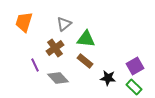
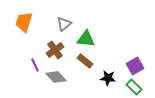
brown cross: moved 2 px down
gray diamond: moved 2 px left, 1 px up
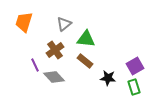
gray diamond: moved 2 px left
green rectangle: rotated 28 degrees clockwise
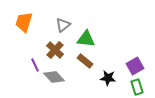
gray triangle: moved 1 px left, 1 px down
brown cross: rotated 12 degrees counterclockwise
green rectangle: moved 3 px right
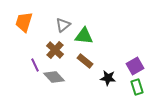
green triangle: moved 2 px left, 3 px up
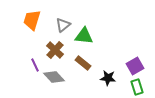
orange trapezoid: moved 8 px right, 2 px up
brown rectangle: moved 2 px left, 2 px down
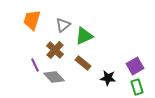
green triangle: rotated 30 degrees counterclockwise
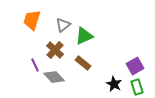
black star: moved 6 px right, 6 px down; rotated 21 degrees clockwise
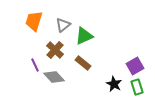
orange trapezoid: moved 2 px right, 1 px down
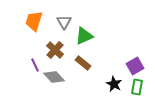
gray triangle: moved 1 px right, 3 px up; rotated 21 degrees counterclockwise
green rectangle: rotated 28 degrees clockwise
